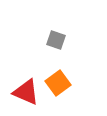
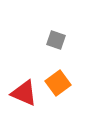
red triangle: moved 2 px left, 1 px down
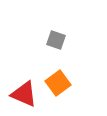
red triangle: moved 1 px down
